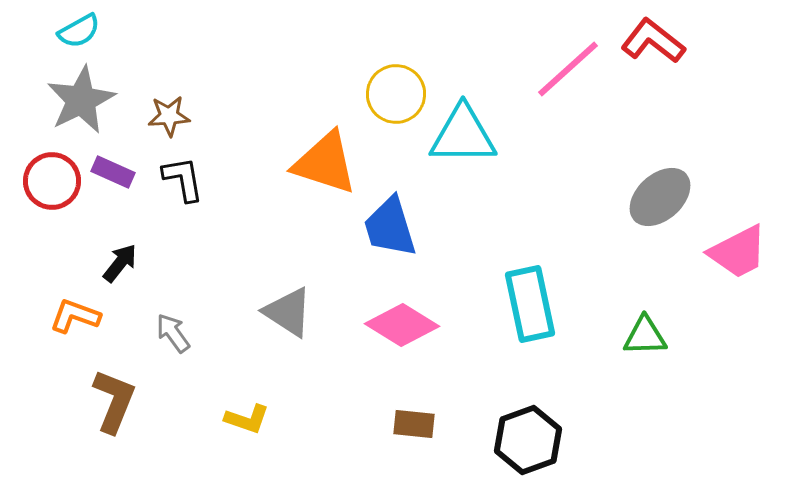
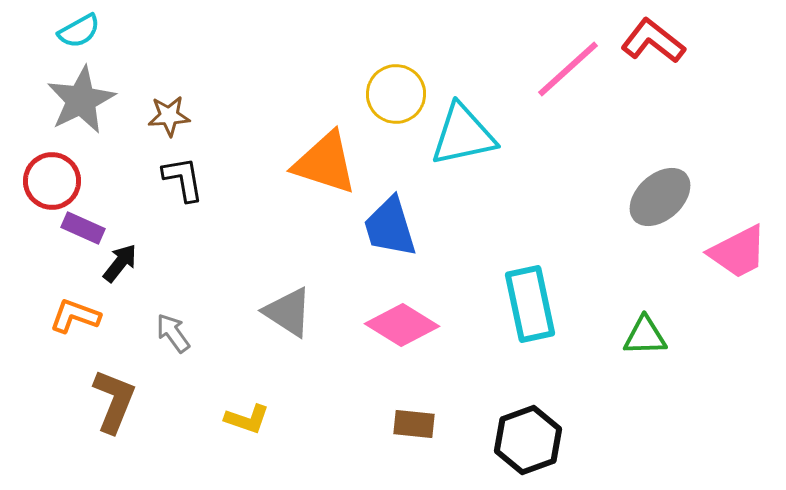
cyan triangle: rotated 12 degrees counterclockwise
purple rectangle: moved 30 px left, 56 px down
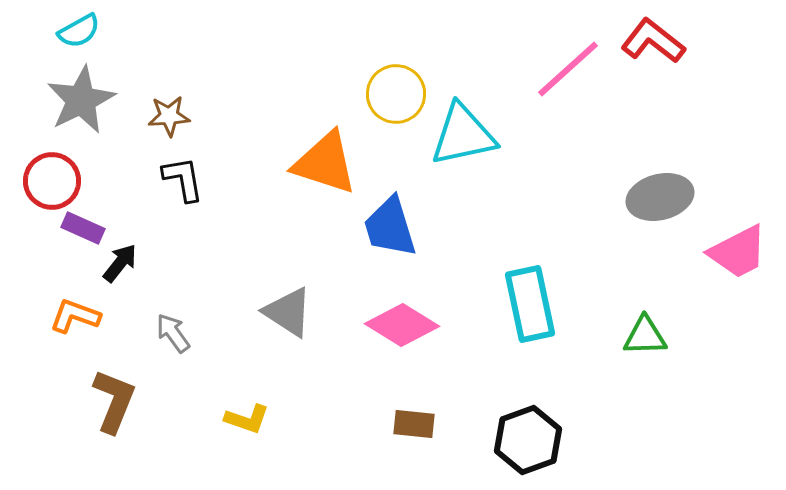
gray ellipse: rotated 28 degrees clockwise
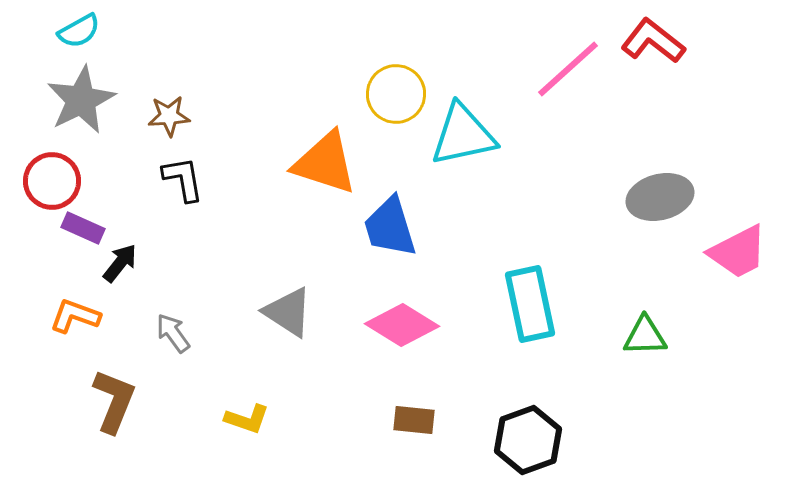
brown rectangle: moved 4 px up
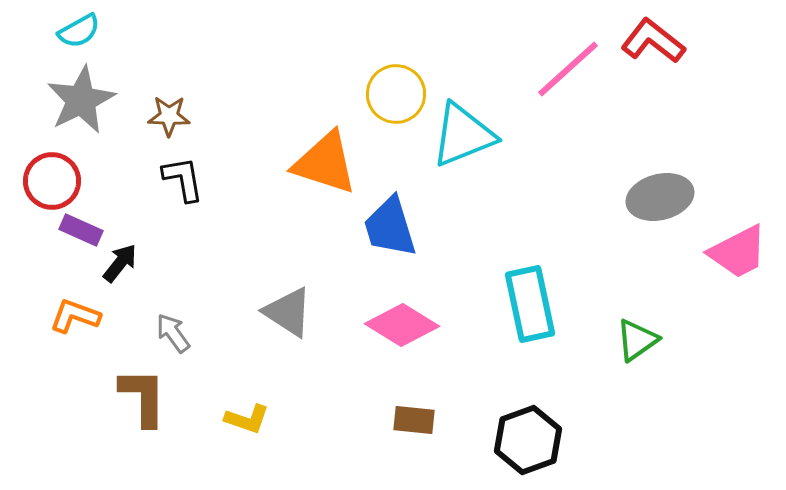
brown star: rotated 6 degrees clockwise
cyan triangle: rotated 10 degrees counterclockwise
purple rectangle: moved 2 px left, 2 px down
green triangle: moved 8 px left, 4 px down; rotated 33 degrees counterclockwise
brown L-shape: moved 29 px right, 4 px up; rotated 22 degrees counterclockwise
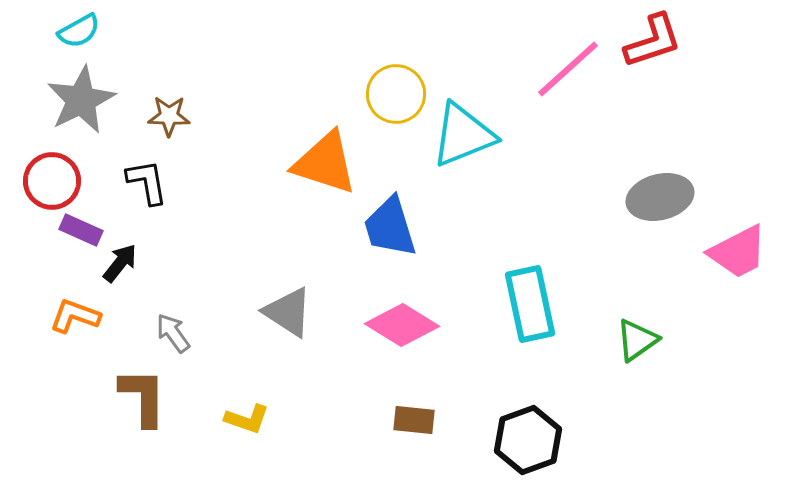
red L-shape: rotated 124 degrees clockwise
black L-shape: moved 36 px left, 3 px down
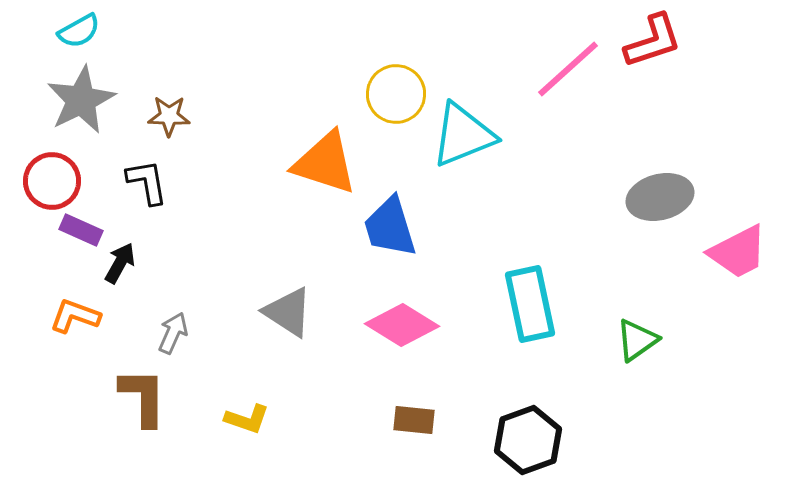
black arrow: rotated 9 degrees counterclockwise
gray arrow: rotated 60 degrees clockwise
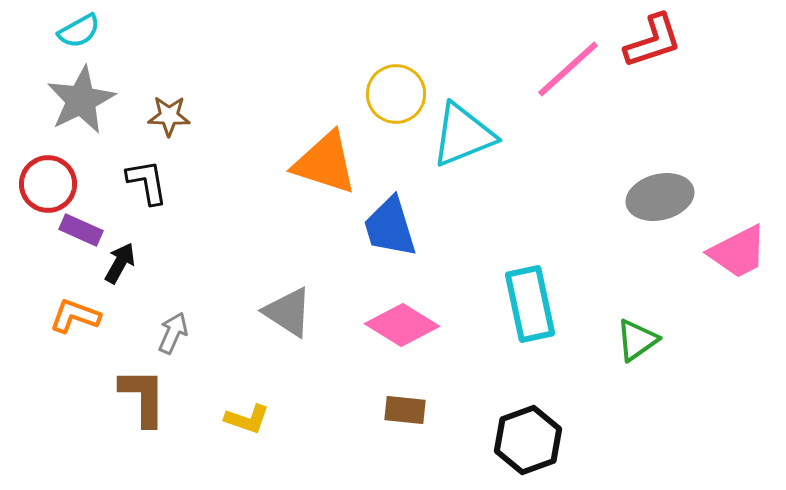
red circle: moved 4 px left, 3 px down
brown rectangle: moved 9 px left, 10 px up
